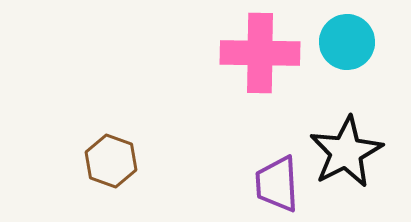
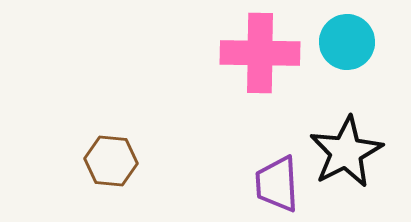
brown hexagon: rotated 15 degrees counterclockwise
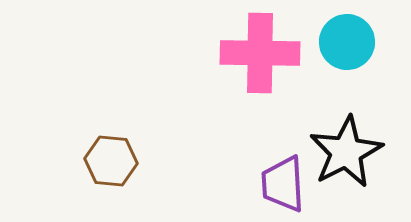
purple trapezoid: moved 6 px right
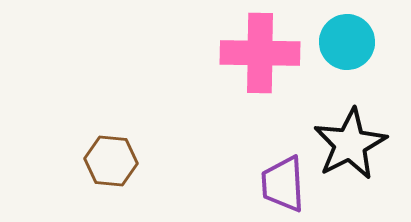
black star: moved 4 px right, 8 px up
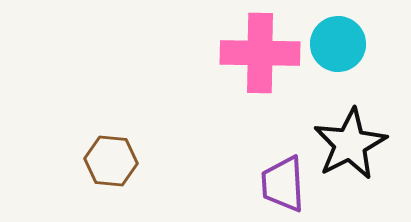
cyan circle: moved 9 px left, 2 px down
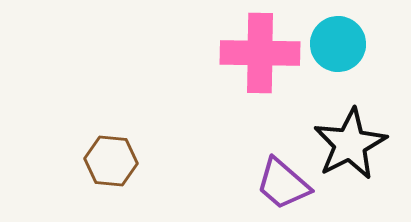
purple trapezoid: rotated 46 degrees counterclockwise
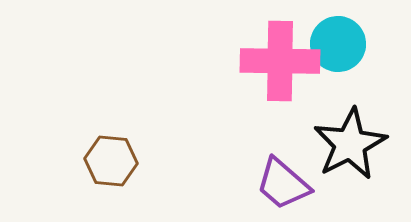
pink cross: moved 20 px right, 8 px down
